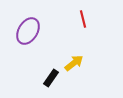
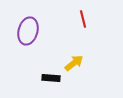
purple ellipse: rotated 16 degrees counterclockwise
black rectangle: rotated 60 degrees clockwise
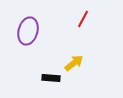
red line: rotated 42 degrees clockwise
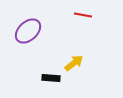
red line: moved 4 px up; rotated 72 degrees clockwise
purple ellipse: rotated 32 degrees clockwise
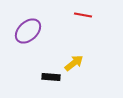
black rectangle: moved 1 px up
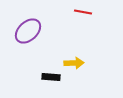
red line: moved 3 px up
yellow arrow: rotated 36 degrees clockwise
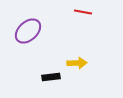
yellow arrow: moved 3 px right
black rectangle: rotated 12 degrees counterclockwise
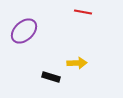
purple ellipse: moved 4 px left
black rectangle: rotated 24 degrees clockwise
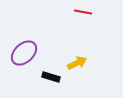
purple ellipse: moved 22 px down
yellow arrow: rotated 24 degrees counterclockwise
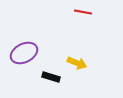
purple ellipse: rotated 16 degrees clockwise
yellow arrow: rotated 48 degrees clockwise
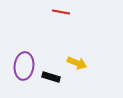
red line: moved 22 px left
purple ellipse: moved 13 px down; rotated 56 degrees counterclockwise
